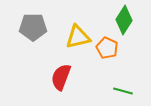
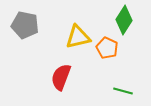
gray pentagon: moved 8 px left, 2 px up; rotated 12 degrees clockwise
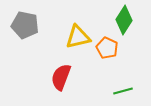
green line: rotated 30 degrees counterclockwise
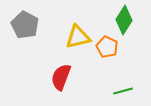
gray pentagon: rotated 16 degrees clockwise
orange pentagon: moved 1 px up
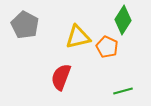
green diamond: moved 1 px left
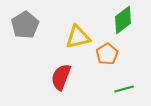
green diamond: rotated 20 degrees clockwise
gray pentagon: rotated 12 degrees clockwise
orange pentagon: moved 7 px down; rotated 15 degrees clockwise
green line: moved 1 px right, 2 px up
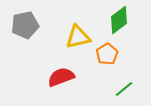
green diamond: moved 4 px left
gray pentagon: rotated 20 degrees clockwise
red semicircle: rotated 48 degrees clockwise
green line: rotated 24 degrees counterclockwise
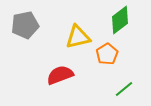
green diamond: moved 1 px right
red semicircle: moved 1 px left, 2 px up
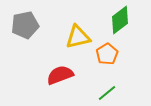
green line: moved 17 px left, 4 px down
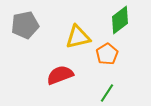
green line: rotated 18 degrees counterclockwise
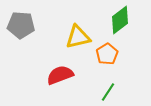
gray pentagon: moved 4 px left; rotated 16 degrees clockwise
green line: moved 1 px right, 1 px up
